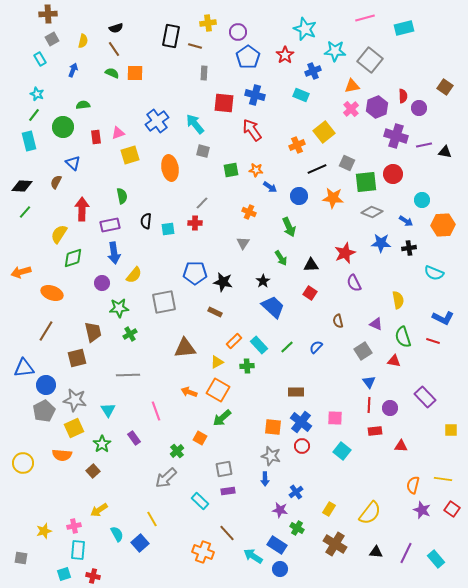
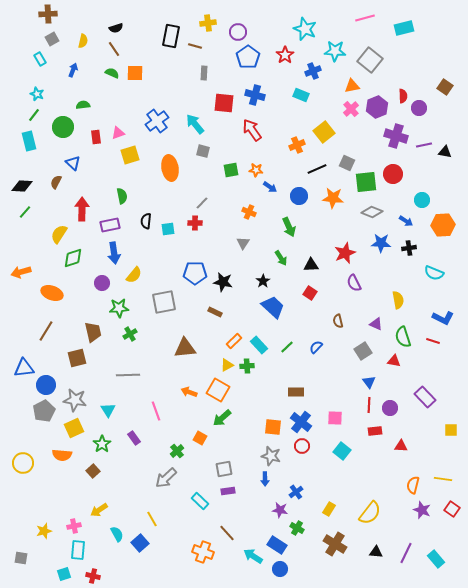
yellow triangle at (217, 362): moved 10 px right, 3 px down
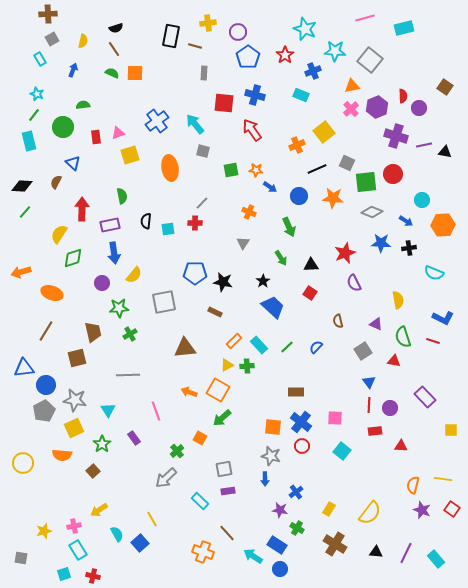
cyan rectangle at (78, 550): rotated 36 degrees counterclockwise
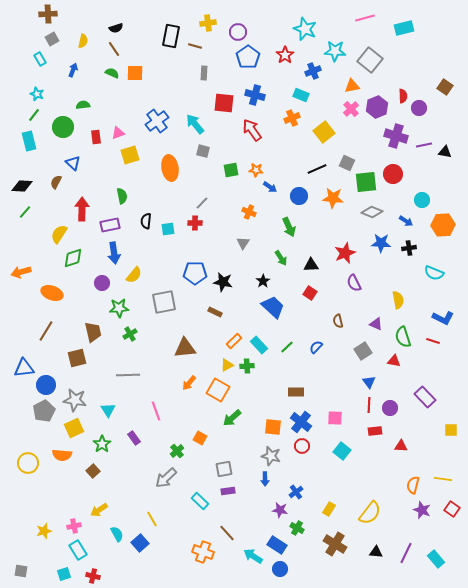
orange cross at (297, 145): moved 5 px left, 27 px up
orange arrow at (189, 392): moved 9 px up; rotated 70 degrees counterclockwise
green arrow at (222, 418): moved 10 px right
yellow circle at (23, 463): moved 5 px right
gray square at (21, 558): moved 13 px down
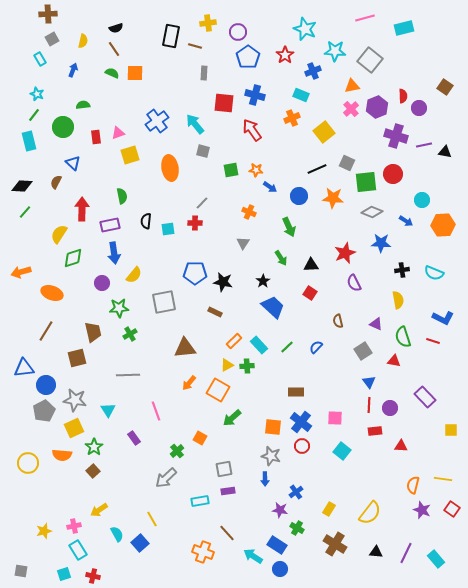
black cross at (409, 248): moved 7 px left, 22 px down
green star at (102, 444): moved 8 px left, 3 px down
cyan rectangle at (200, 501): rotated 54 degrees counterclockwise
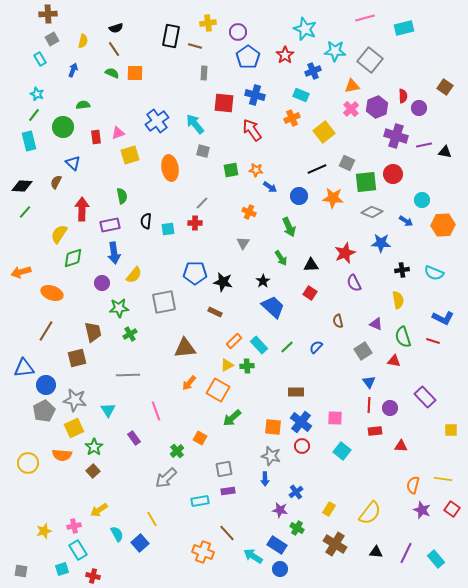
cyan square at (64, 574): moved 2 px left, 5 px up
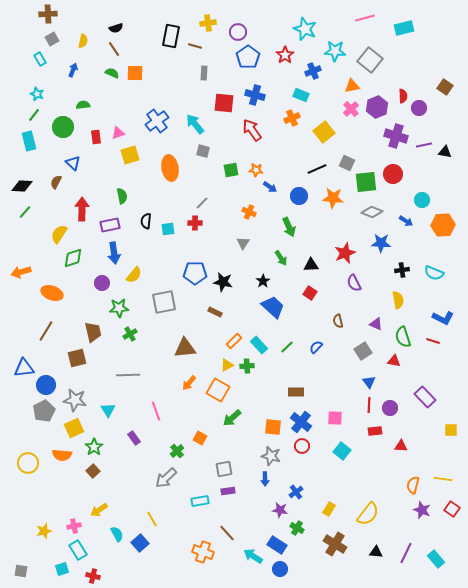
yellow semicircle at (370, 513): moved 2 px left, 1 px down
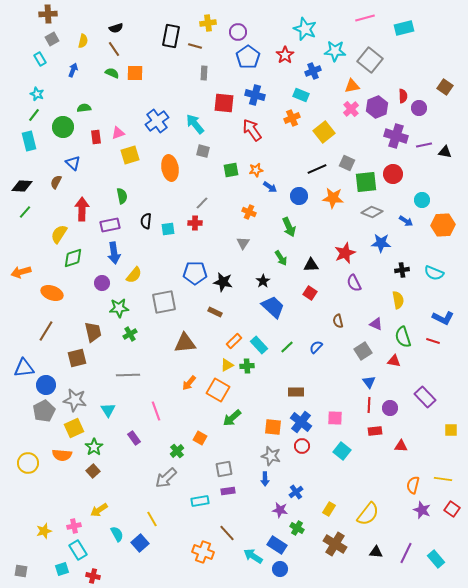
green semicircle at (83, 105): moved 1 px right, 3 px down
orange star at (256, 170): rotated 16 degrees counterclockwise
brown triangle at (185, 348): moved 5 px up
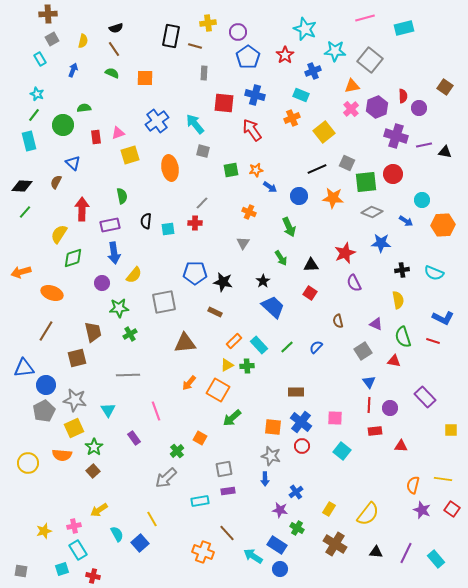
orange square at (135, 73): moved 10 px right, 5 px down
green circle at (63, 127): moved 2 px up
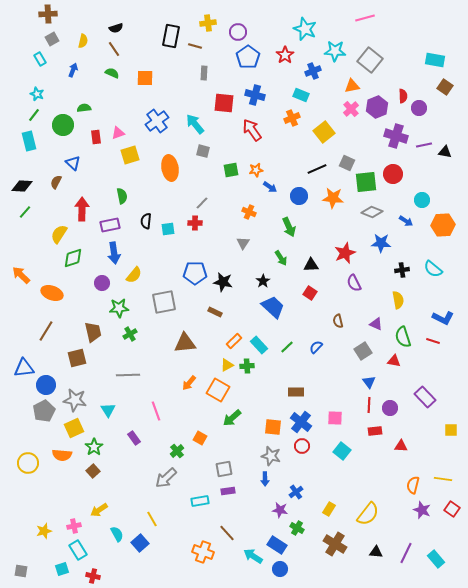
cyan rectangle at (404, 28): moved 31 px right, 32 px down; rotated 24 degrees clockwise
orange arrow at (21, 272): moved 3 px down; rotated 60 degrees clockwise
cyan semicircle at (434, 273): moved 1 px left, 4 px up; rotated 18 degrees clockwise
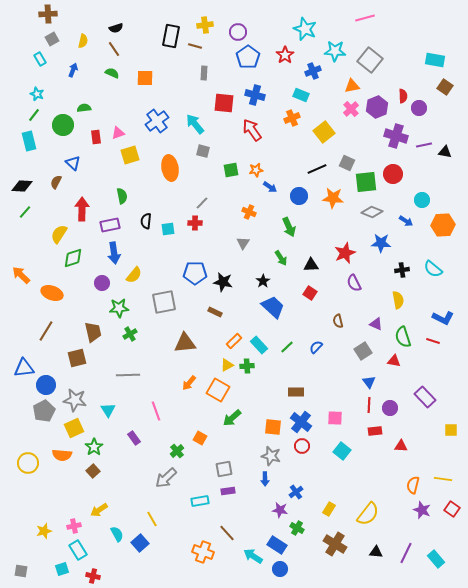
yellow cross at (208, 23): moved 3 px left, 2 px down
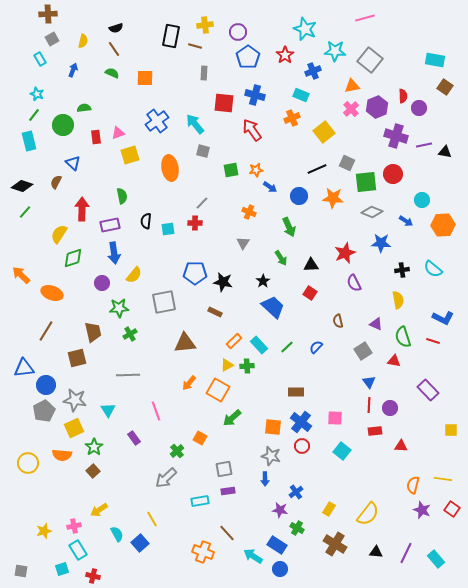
black diamond at (22, 186): rotated 15 degrees clockwise
purple rectangle at (425, 397): moved 3 px right, 7 px up
